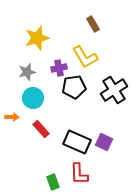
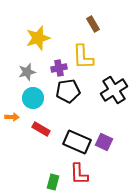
yellow star: moved 1 px right
yellow L-shape: moved 2 px left; rotated 28 degrees clockwise
black pentagon: moved 6 px left, 4 px down
red rectangle: rotated 18 degrees counterclockwise
green rectangle: rotated 35 degrees clockwise
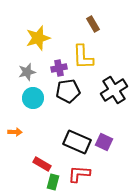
orange arrow: moved 3 px right, 15 px down
red rectangle: moved 1 px right, 35 px down
red L-shape: rotated 95 degrees clockwise
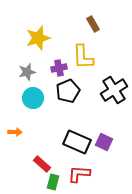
black pentagon: rotated 15 degrees counterclockwise
red rectangle: rotated 12 degrees clockwise
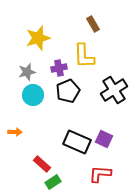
yellow L-shape: moved 1 px right, 1 px up
cyan circle: moved 3 px up
purple square: moved 3 px up
red L-shape: moved 21 px right
green rectangle: rotated 42 degrees clockwise
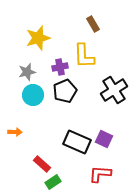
purple cross: moved 1 px right, 1 px up
black pentagon: moved 3 px left
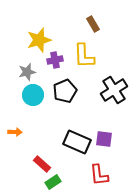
yellow star: moved 1 px right, 2 px down
purple cross: moved 5 px left, 7 px up
purple square: rotated 18 degrees counterclockwise
red L-shape: moved 1 px left, 1 px down; rotated 100 degrees counterclockwise
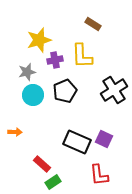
brown rectangle: rotated 28 degrees counterclockwise
yellow L-shape: moved 2 px left
purple square: rotated 18 degrees clockwise
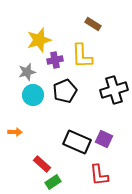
black cross: rotated 16 degrees clockwise
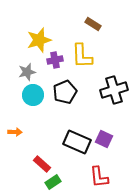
black pentagon: moved 1 px down
red L-shape: moved 2 px down
